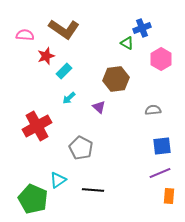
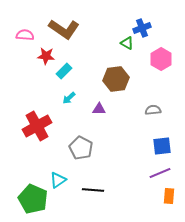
red star: rotated 24 degrees clockwise
purple triangle: moved 2 px down; rotated 40 degrees counterclockwise
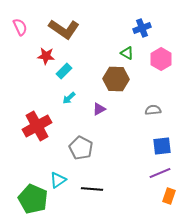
pink semicircle: moved 5 px left, 8 px up; rotated 60 degrees clockwise
green triangle: moved 10 px down
brown hexagon: rotated 10 degrees clockwise
purple triangle: rotated 32 degrees counterclockwise
black line: moved 1 px left, 1 px up
orange rectangle: rotated 14 degrees clockwise
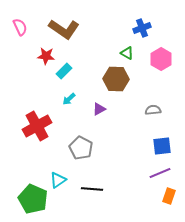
cyan arrow: moved 1 px down
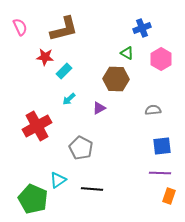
brown L-shape: rotated 48 degrees counterclockwise
red star: moved 1 px left, 1 px down
purple triangle: moved 1 px up
purple line: rotated 25 degrees clockwise
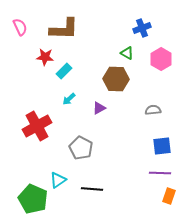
brown L-shape: rotated 16 degrees clockwise
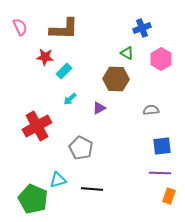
cyan arrow: moved 1 px right
gray semicircle: moved 2 px left
cyan triangle: rotated 18 degrees clockwise
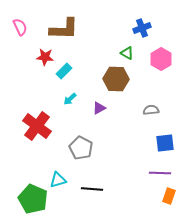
red cross: rotated 24 degrees counterclockwise
blue square: moved 3 px right, 3 px up
